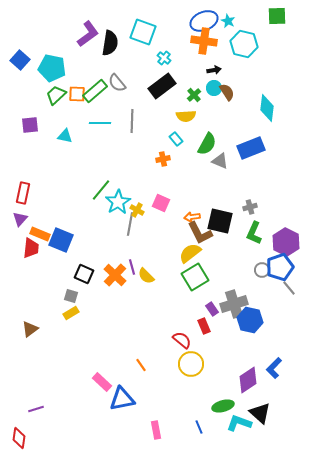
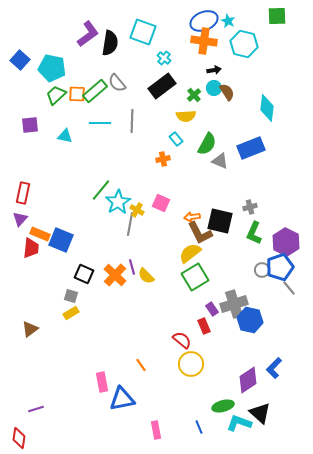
pink rectangle at (102, 382): rotated 36 degrees clockwise
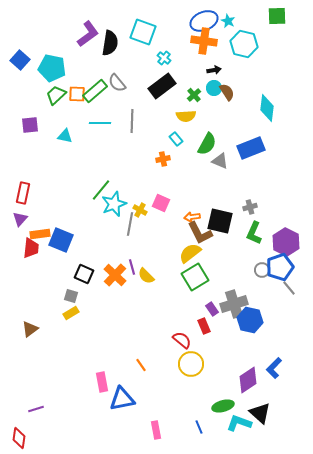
cyan star at (118, 202): moved 4 px left, 2 px down; rotated 10 degrees clockwise
yellow cross at (137, 210): moved 3 px right
orange rectangle at (40, 234): rotated 30 degrees counterclockwise
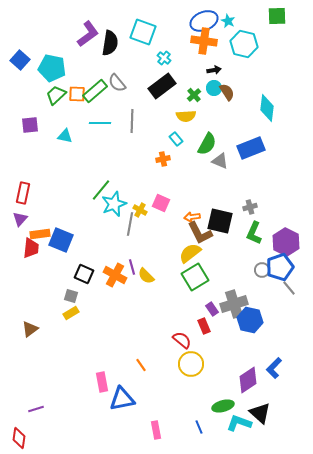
orange cross at (115, 275): rotated 15 degrees counterclockwise
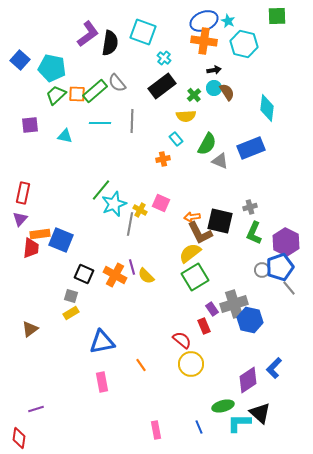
blue triangle at (122, 399): moved 20 px left, 57 px up
cyan L-shape at (239, 423): rotated 20 degrees counterclockwise
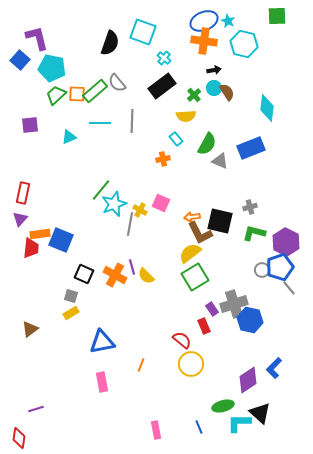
purple L-shape at (88, 34): moved 51 px left, 4 px down; rotated 68 degrees counterclockwise
black semicircle at (110, 43): rotated 10 degrees clockwise
cyan triangle at (65, 136): moved 4 px right, 1 px down; rotated 35 degrees counterclockwise
green L-shape at (254, 233): rotated 80 degrees clockwise
orange line at (141, 365): rotated 56 degrees clockwise
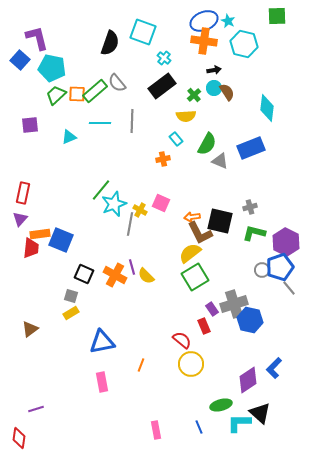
green ellipse at (223, 406): moved 2 px left, 1 px up
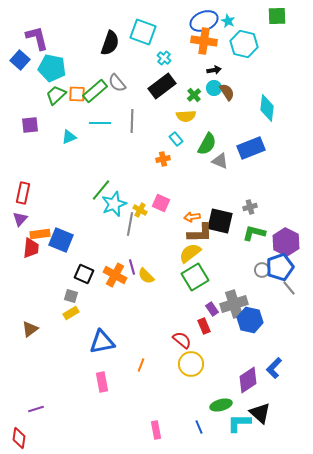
brown L-shape at (200, 233): rotated 64 degrees counterclockwise
